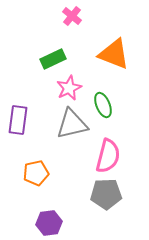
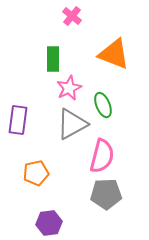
green rectangle: rotated 65 degrees counterclockwise
gray triangle: rotated 16 degrees counterclockwise
pink semicircle: moved 6 px left
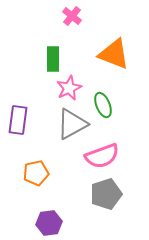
pink semicircle: rotated 56 degrees clockwise
gray pentagon: rotated 16 degrees counterclockwise
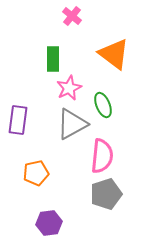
orange triangle: rotated 16 degrees clockwise
pink semicircle: rotated 64 degrees counterclockwise
